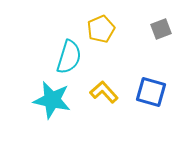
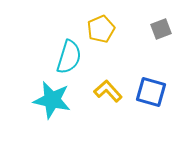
yellow L-shape: moved 4 px right, 1 px up
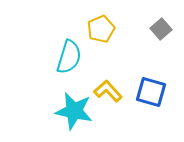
gray square: rotated 20 degrees counterclockwise
cyan star: moved 22 px right, 11 px down
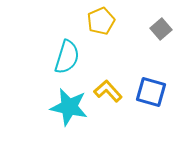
yellow pentagon: moved 8 px up
cyan semicircle: moved 2 px left
cyan star: moved 5 px left, 4 px up
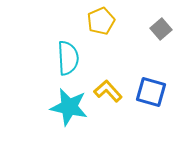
cyan semicircle: moved 1 px right, 1 px down; rotated 20 degrees counterclockwise
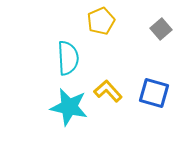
blue square: moved 3 px right, 1 px down
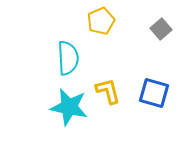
yellow L-shape: rotated 28 degrees clockwise
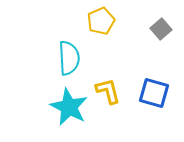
cyan semicircle: moved 1 px right
cyan star: rotated 15 degrees clockwise
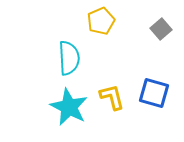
yellow L-shape: moved 4 px right, 6 px down
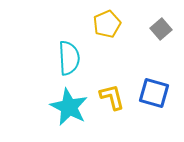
yellow pentagon: moved 6 px right, 3 px down
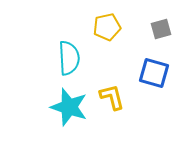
yellow pentagon: moved 3 px down; rotated 12 degrees clockwise
gray square: rotated 25 degrees clockwise
blue square: moved 20 px up
cyan star: rotated 9 degrees counterclockwise
